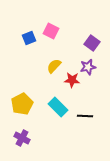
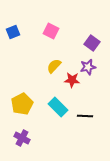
blue square: moved 16 px left, 6 px up
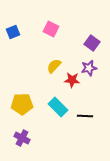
pink square: moved 2 px up
purple star: moved 1 px right, 1 px down
yellow pentagon: rotated 25 degrees clockwise
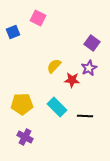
pink square: moved 13 px left, 11 px up
purple star: rotated 14 degrees counterclockwise
cyan rectangle: moved 1 px left
purple cross: moved 3 px right, 1 px up
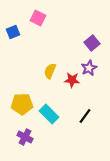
purple square: rotated 14 degrees clockwise
yellow semicircle: moved 4 px left, 5 px down; rotated 21 degrees counterclockwise
cyan rectangle: moved 8 px left, 7 px down
black line: rotated 56 degrees counterclockwise
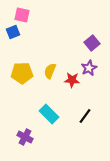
pink square: moved 16 px left, 3 px up; rotated 14 degrees counterclockwise
yellow pentagon: moved 31 px up
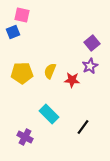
purple star: moved 1 px right, 2 px up
black line: moved 2 px left, 11 px down
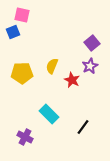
yellow semicircle: moved 2 px right, 5 px up
red star: rotated 21 degrees clockwise
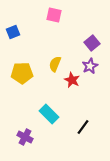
pink square: moved 32 px right
yellow semicircle: moved 3 px right, 2 px up
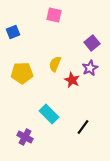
purple star: moved 2 px down
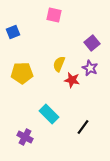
yellow semicircle: moved 4 px right
purple star: rotated 21 degrees counterclockwise
red star: rotated 14 degrees counterclockwise
